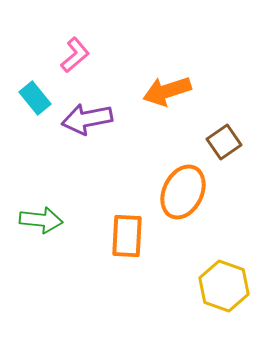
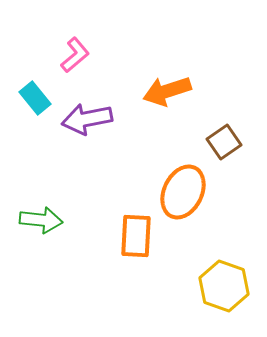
orange rectangle: moved 9 px right
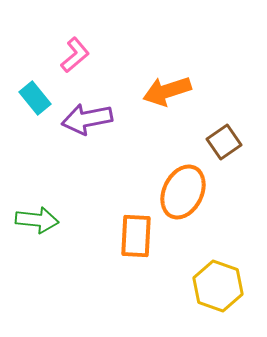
green arrow: moved 4 px left
yellow hexagon: moved 6 px left
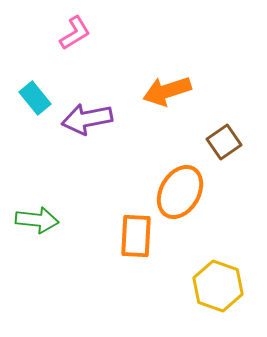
pink L-shape: moved 22 px up; rotated 9 degrees clockwise
orange ellipse: moved 3 px left; rotated 4 degrees clockwise
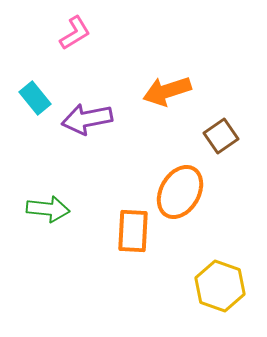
brown square: moved 3 px left, 6 px up
green arrow: moved 11 px right, 11 px up
orange rectangle: moved 3 px left, 5 px up
yellow hexagon: moved 2 px right
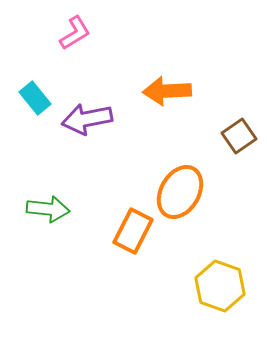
orange arrow: rotated 15 degrees clockwise
brown square: moved 18 px right
orange rectangle: rotated 24 degrees clockwise
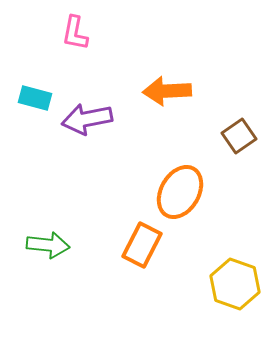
pink L-shape: rotated 132 degrees clockwise
cyan rectangle: rotated 36 degrees counterclockwise
green arrow: moved 36 px down
orange rectangle: moved 9 px right, 14 px down
yellow hexagon: moved 15 px right, 2 px up
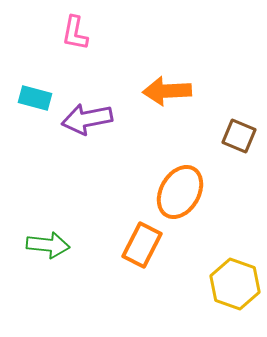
brown square: rotated 32 degrees counterclockwise
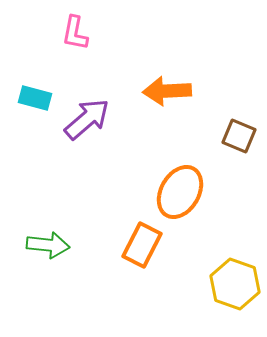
purple arrow: rotated 150 degrees clockwise
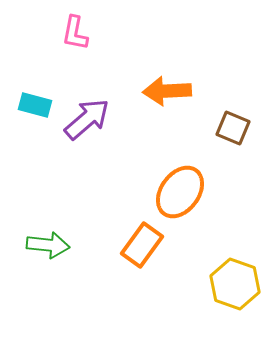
cyan rectangle: moved 7 px down
brown square: moved 6 px left, 8 px up
orange ellipse: rotated 6 degrees clockwise
orange rectangle: rotated 9 degrees clockwise
